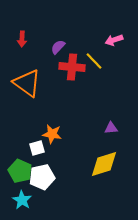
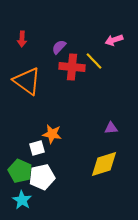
purple semicircle: moved 1 px right
orange triangle: moved 2 px up
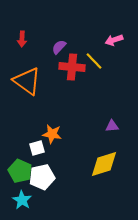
purple triangle: moved 1 px right, 2 px up
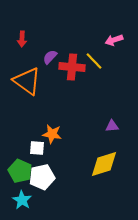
purple semicircle: moved 9 px left, 10 px down
white square: rotated 21 degrees clockwise
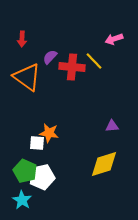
pink arrow: moved 1 px up
orange triangle: moved 4 px up
orange star: moved 3 px left, 1 px up
white square: moved 5 px up
green pentagon: moved 5 px right
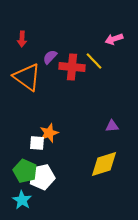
orange star: rotated 30 degrees counterclockwise
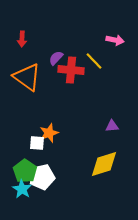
pink arrow: moved 1 px right, 1 px down; rotated 150 degrees counterclockwise
purple semicircle: moved 6 px right, 1 px down
red cross: moved 1 px left, 3 px down
green pentagon: rotated 10 degrees clockwise
cyan star: moved 11 px up
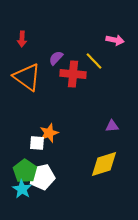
red cross: moved 2 px right, 4 px down
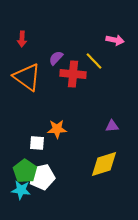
orange star: moved 8 px right, 4 px up; rotated 18 degrees clockwise
cyan star: moved 1 px left, 1 px down; rotated 24 degrees counterclockwise
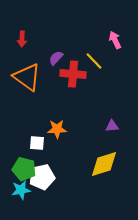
pink arrow: rotated 126 degrees counterclockwise
green pentagon: moved 1 px left, 2 px up; rotated 20 degrees counterclockwise
cyan star: rotated 18 degrees counterclockwise
